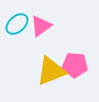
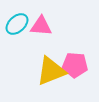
pink triangle: rotated 40 degrees clockwise
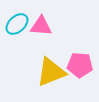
pink pentagon: moved 5 px right
yellow triangle: moved 1 px down
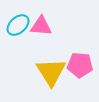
cyan ellipse: moved 1 px right, 1 px down
yellow triangle: rotated 40 degrees counterclockwise
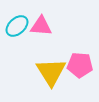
cyan ellipse: moved 1 px left, 1 px down
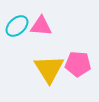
pink pentagon: moved 2 px left, 1 px up
yellow triangle: moved 2 px left, 3 px up
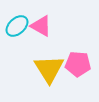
pink triangle: rotated 25 degrees clockwise
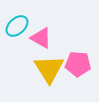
pink triangle: moved 12 px down
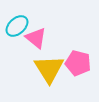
pink triangle: moved 5 px left; rotated 10 degrees clockwise
pink pentagon: moved 1 px up; rotated 10 degrees clockwise
